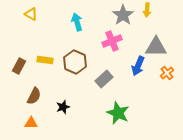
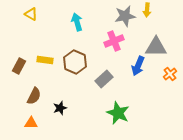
gray star: moved 2 px right, 1 px down; rotated 25 degrees clockwise
pink cross: moved 2 px right
orange cross: moved 3 px right, 1 px down
black star: moved 3 px left, 1 px down
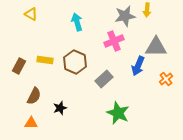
orange cross: moved 4 px left, 5 px down
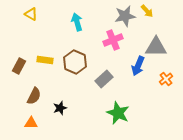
yellow arrow: moved 1 px down; rotated 48 degrees counterclockwise
pink cross: moved 1 px left, 1 px up
